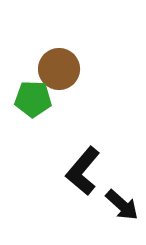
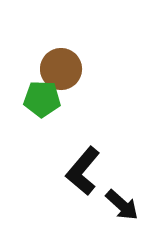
brown circle: moved 2 px right
green pentagon: moved 9 px right
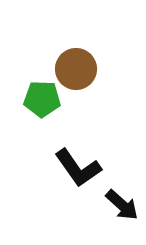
brown circle: moved 15 px right
black L-shape: moved 5 px left, 3 px up; rotated 75 degrees counterclockwise
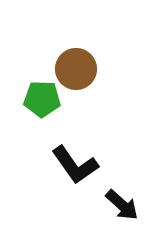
black L-shape: moved 3 px left, 3 px up
